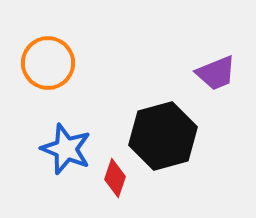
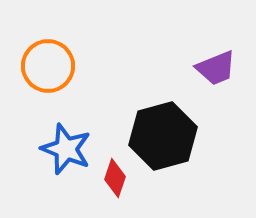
orange circle: moved 3 px down
purple trapezoid: moved 5 px up
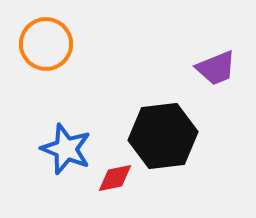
orange circle: moved 2 px left, 22 px up
black hexagon: rotated 8 degrees clockwise
red diamond: rotated 60 degrees clockwise
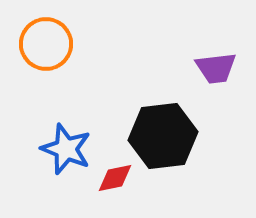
purple trapezoid: rotated 15 degrees clockwise
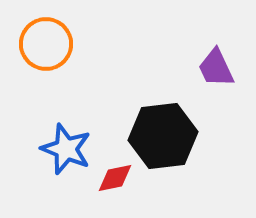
purple trapezoid: rotated 72 degrees clockwise
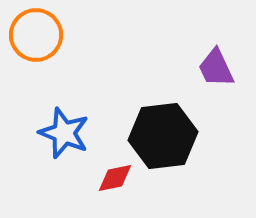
orange circle: moved 10 px left, 9 px up
blue star: moved 2 px left, 16 px up
